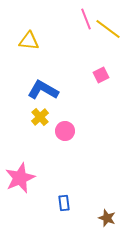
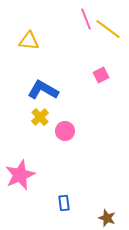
pink star: moved 3 px up
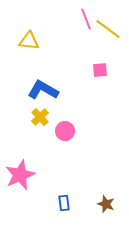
pink square: moved 1 px left, 5 px up; rotated 21 degrees clockwise
brown star: moved 1 px left, 14 px up
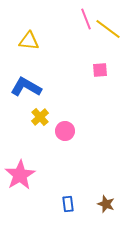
blue L-shape: moved 17 px left, 3 px up
pink star: rotated 8 degrees counterclockwise
blue rectangle: moved 4 px right, 1 px down
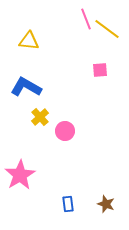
yellow line: moved 1 px left
